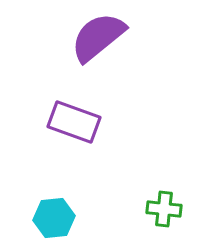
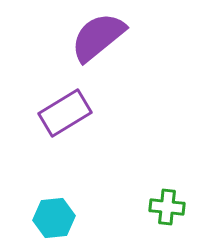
purple rectangle: moved 9 px left, 9 px up; rotated 51 degrees counterclockwise
green cross: moved 3 px right, 2 px up
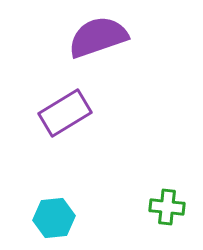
purple semicircle: rotated 20 degrees clockwise
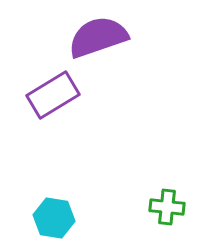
purple rectangle: moved 12 px left, 18 px up
cyan hexagon: rotated 15 degrees clockwise
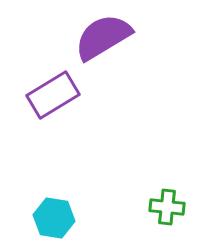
purple semicircle: moved 5 px right; rotated 12 degrees counterclockwise
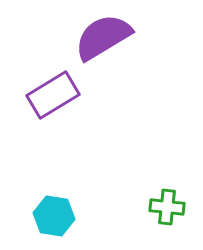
cyan hexagon: moved 2 px up
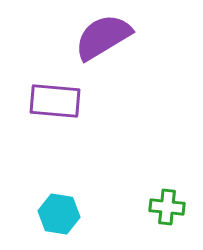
purple rectangle: moved 2 px right, 6 px down; rotated 36 degrees clockwise
cyan hexagon: moved 5 px right, 2 px up
